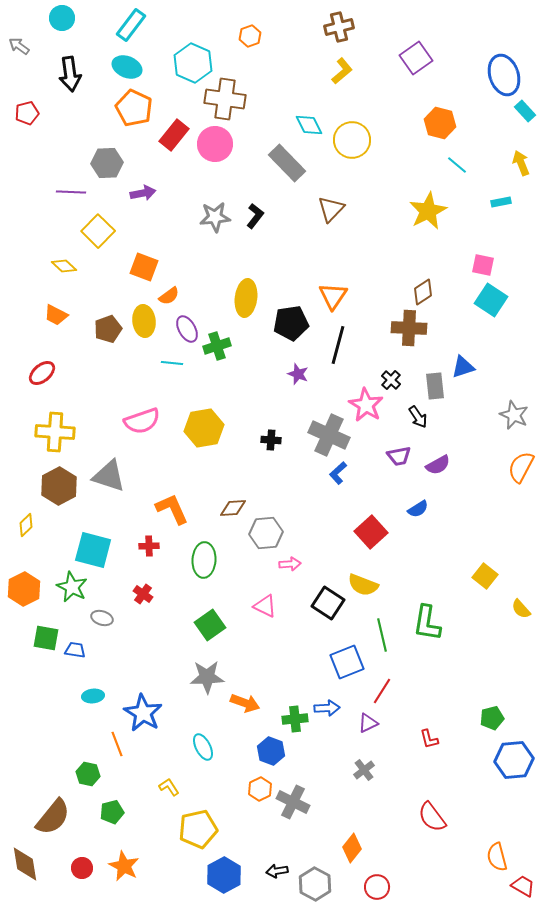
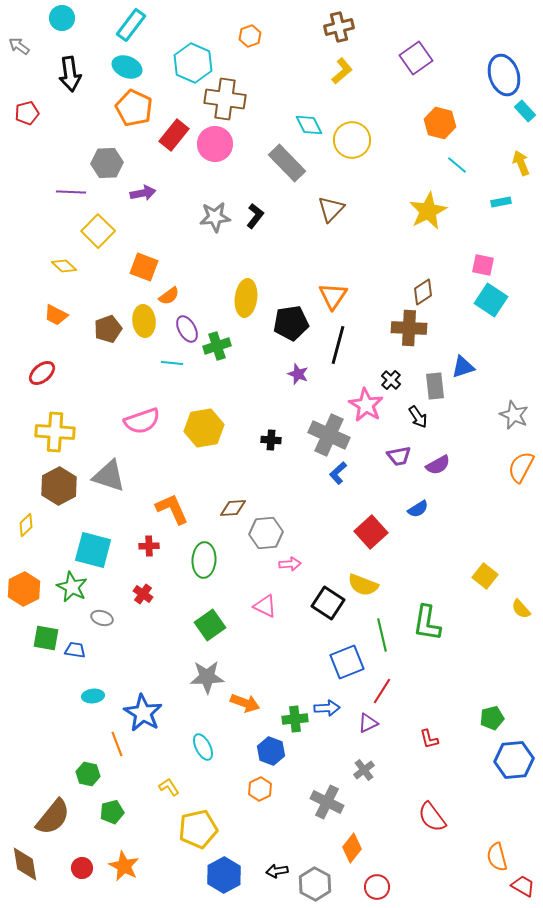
gray cross at (293, 802): moved 34 px right
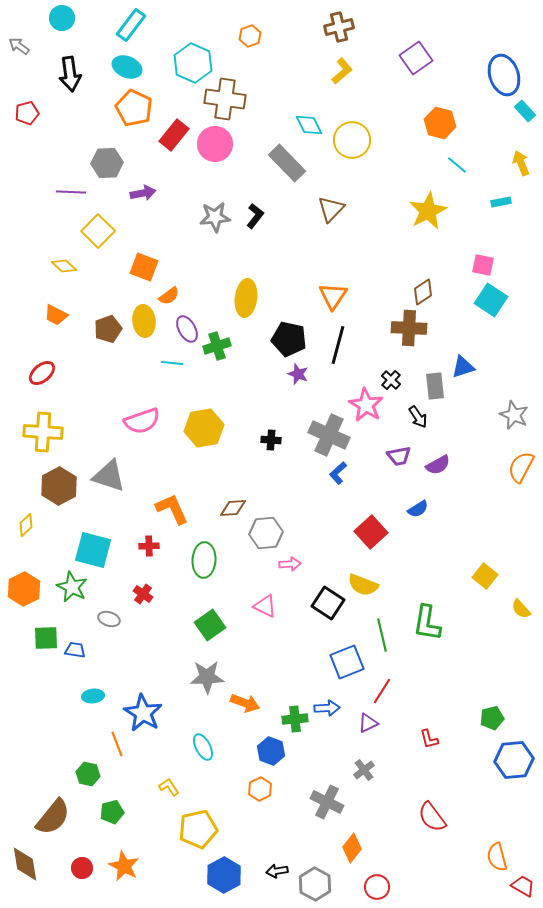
black pentagon at (291, 323): moved 2 px left, 16 px down; rotated 20 degrees clockwise
yellow cross at (55, 432): moved 12 px left
gray ellipse at (102, 618): moved 7 px right, 1 px down
green square at (46, 638): rotated 12 degrees counterclockwise
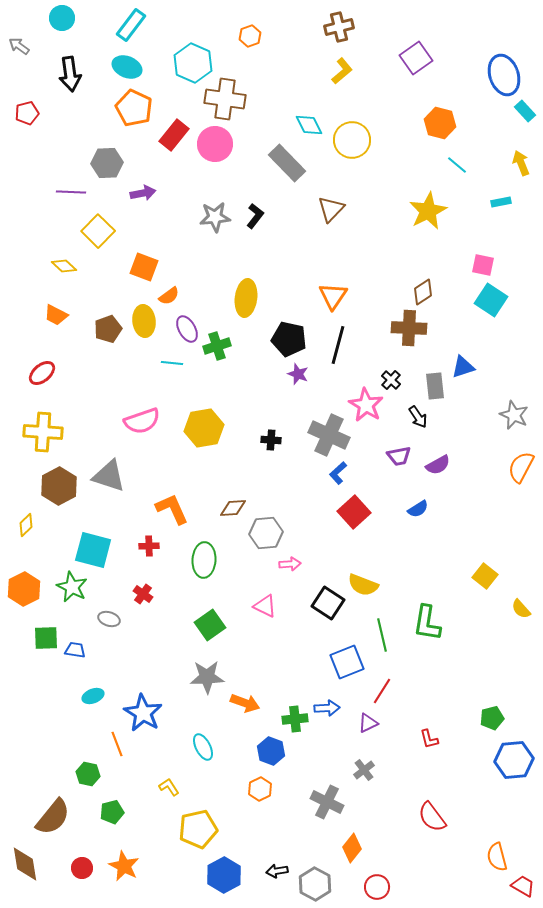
red square at (371, 532): moved 17 px left, 20 px up
cyan ellipse at (93, 696): rotated 15 degrees counterclockwise
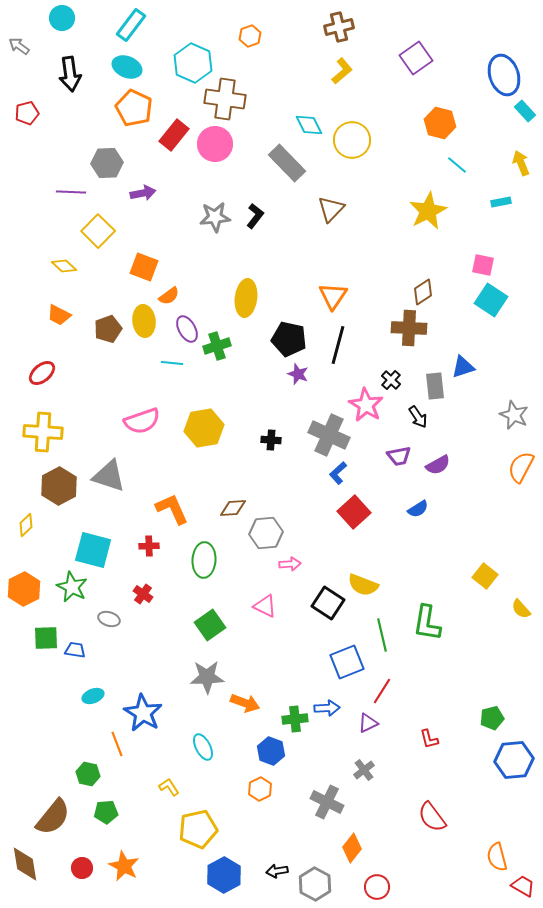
orange trapezoid at (56, 315): moved 3 px right
green pentagon at (112, 812): moved 6 px left; rotated 10 degrees clockwise
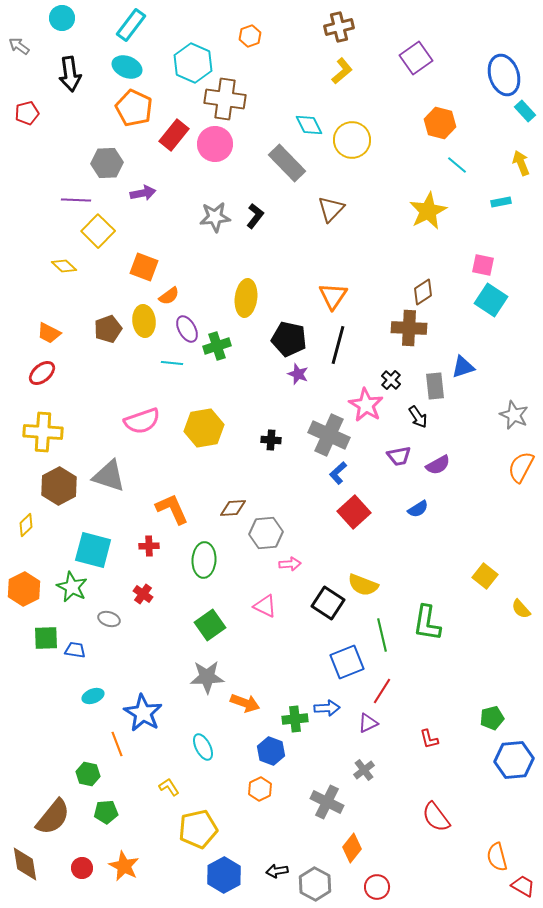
purple line at (71, 192): moved 5 px right, 8 px down
orange trapezoid at (59, 315): moved 10 px left, 18 px down
red semicircle at (432, 817): moved 4 px right
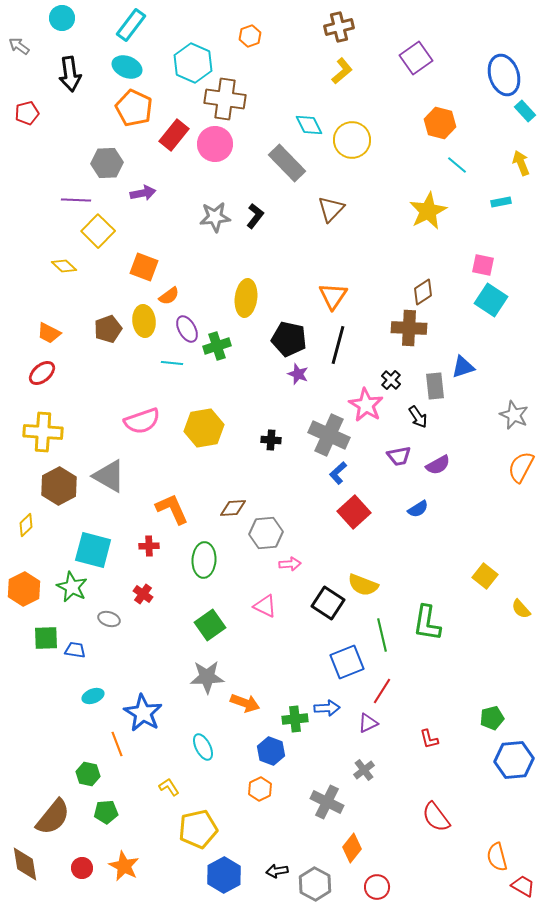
gray triangle at (109, 476): rotated 12 degrees clockwise
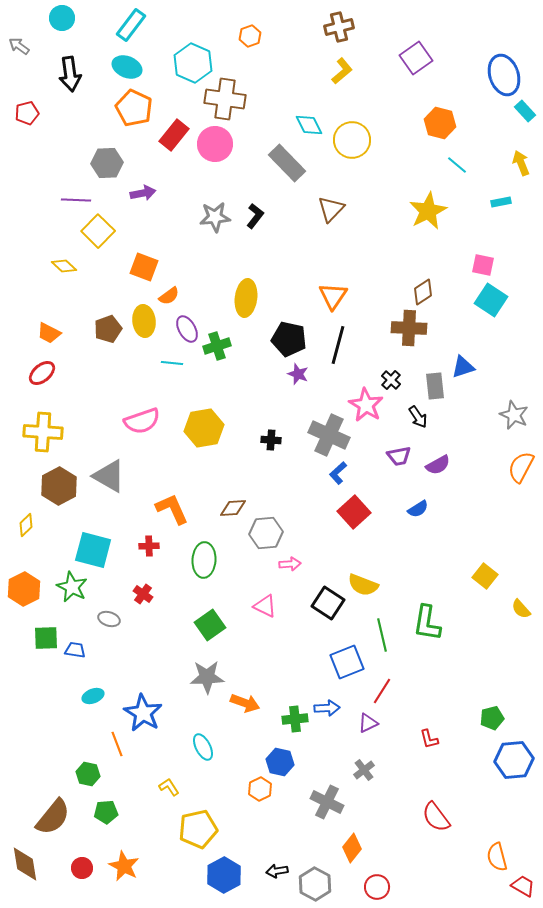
blue hexagon at (271, 751): moved 9 px right, 11 px down; rotated 8 degrees counterclockwise
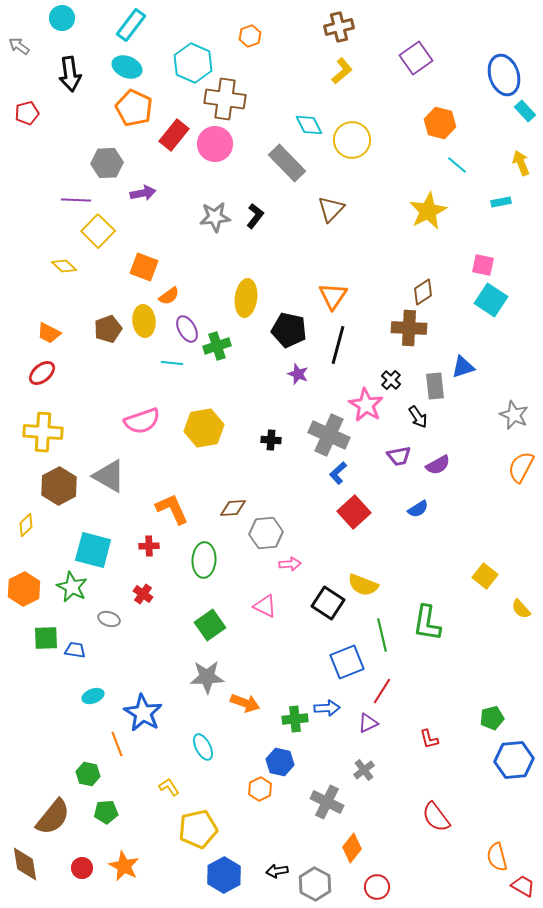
black pentagon at (289, 339): moved 9 px up
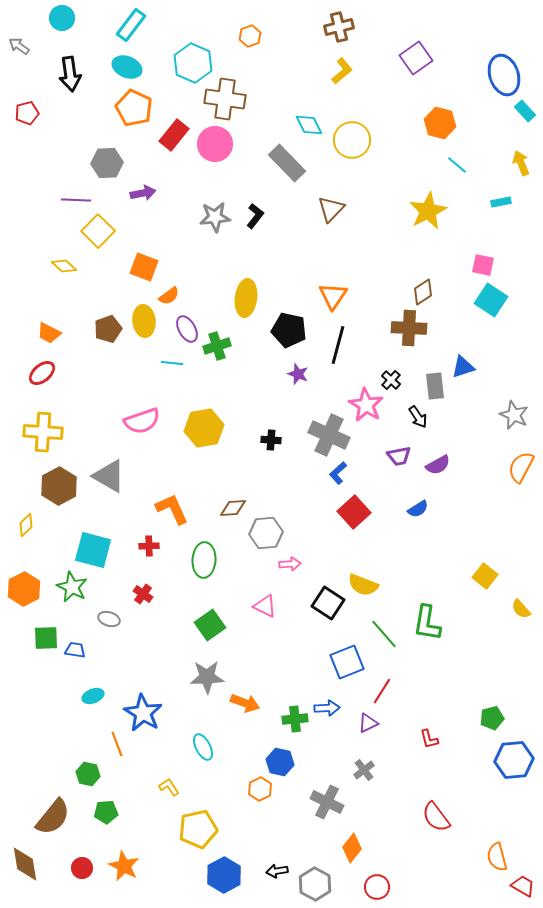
green line at (382, 635): moved 2 px right, 1 px up; rotated 28 degrees counterclockwise
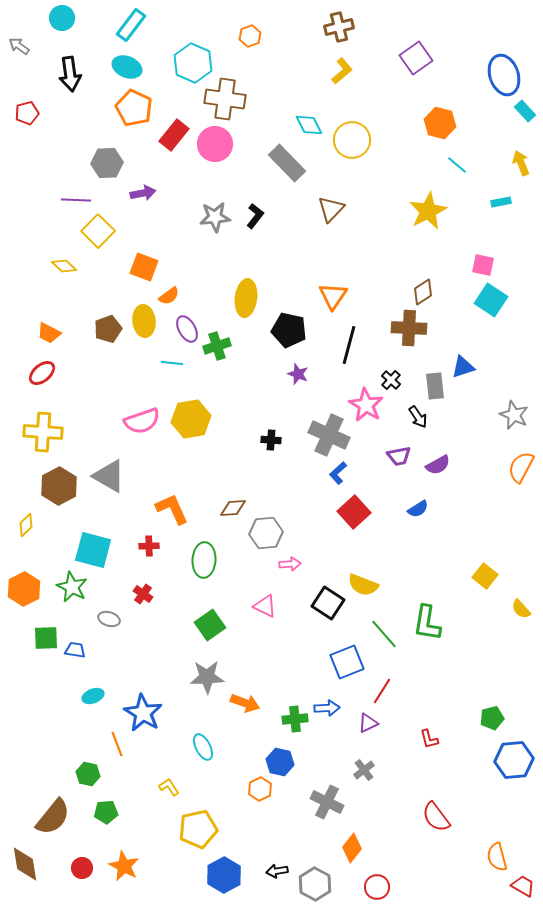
black line at (338, 345): moved 11 px right
yellow hexagon at (204, 428): moved 13 px left, 9 px up
